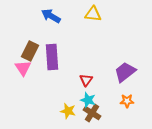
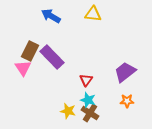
purple rectangle: rotated 40 degrees counterclockwise
brown cross: moved 2 px left
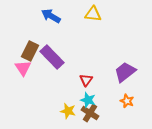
orange star: rotated 24 degrees clockwise
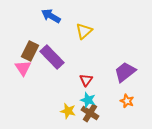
yellow triangle: moved 9 px left, 17 px down; rotated 48 degrees counterclockwise
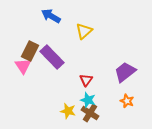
pink triangle: moved 2 px up
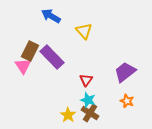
yellow triangle: rotated 30 degrees counterclockwise
yellow star: moved 4 px down; rotated 21 degrees clockwise
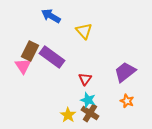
purple rectangle: rotated 10 degrees counterclockwise
red triangle: moved 1 px left, 1 px up
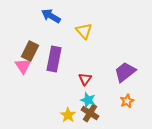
purple rectangle: moved 2 px right, 2 px down; rotated 65 degrees clockwise
orange star: rotated 24 degrees clockwise
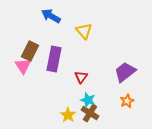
red triangle: moved 4 px left, 2 px up
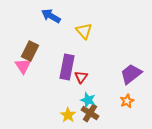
purple rectangle: moved 13 px right, 8 px down
purple trapezoid: moved 6 px right, 2 px down
